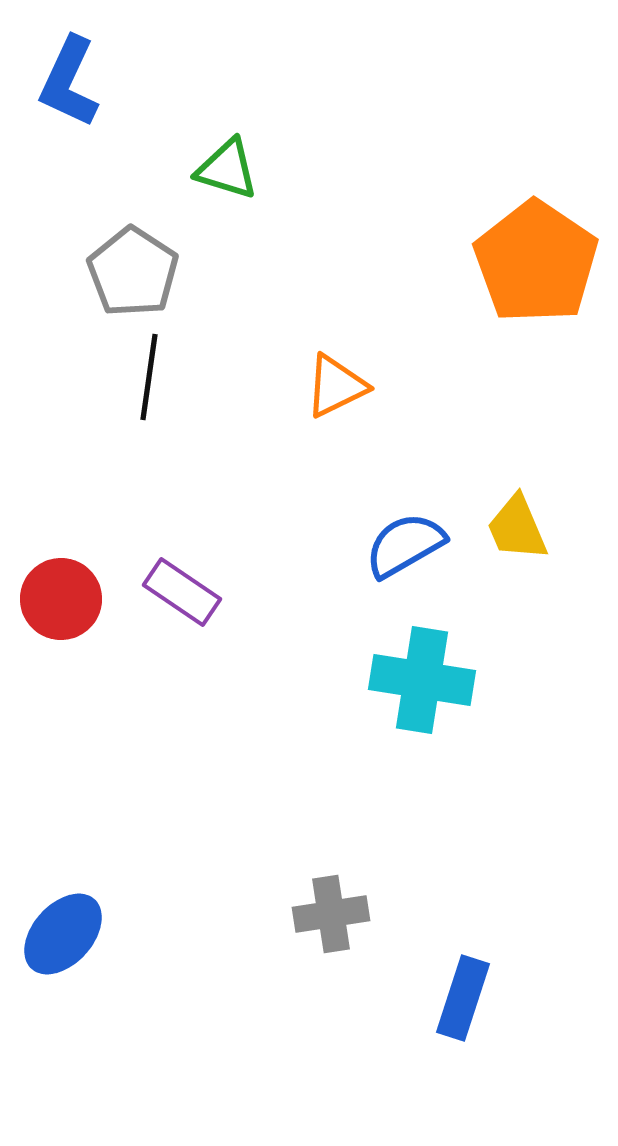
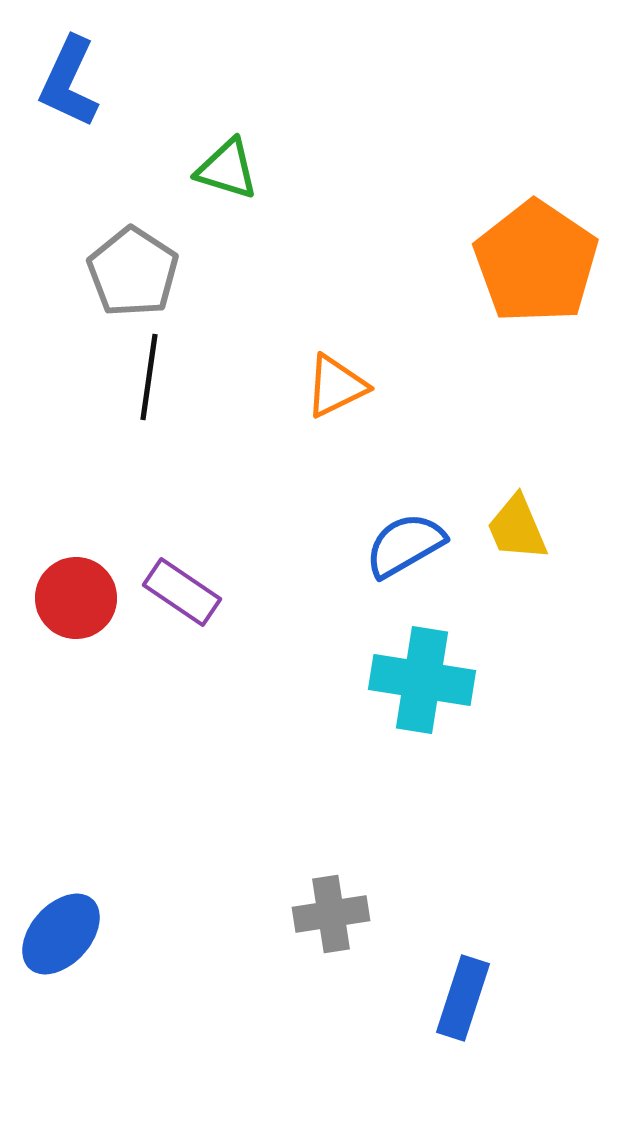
red circle: moved 15 px right, 1 px up
blue ellipse: moved 2 px left
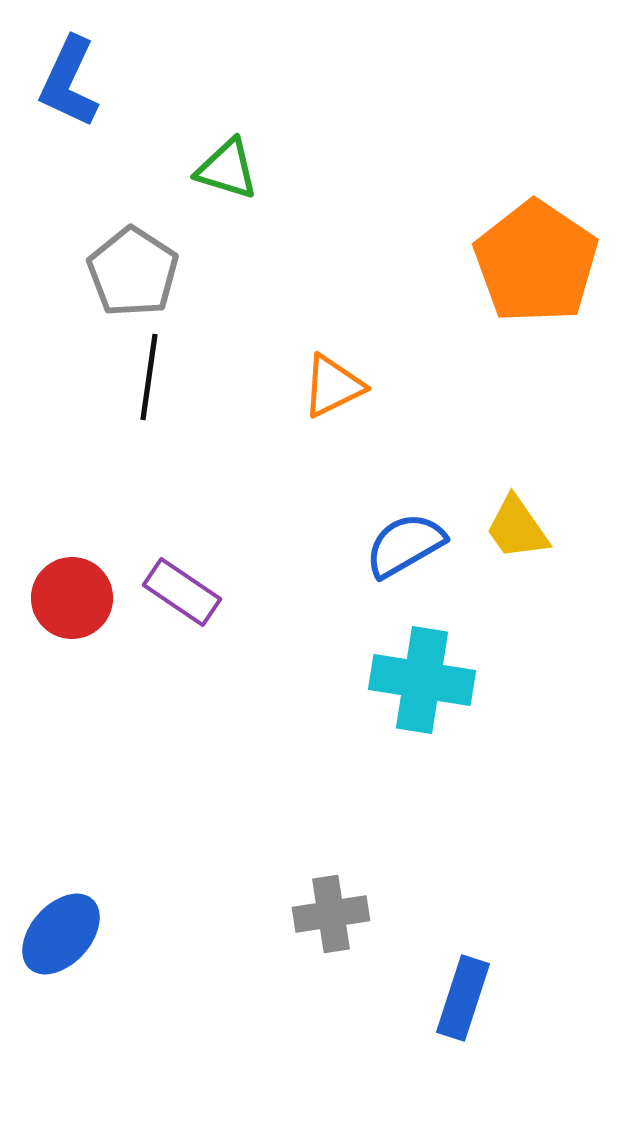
orange triangle: moved 3 px left
yellow trapezoid: rotated 12 degrees counterclockwise
red circle: moved 4 px left
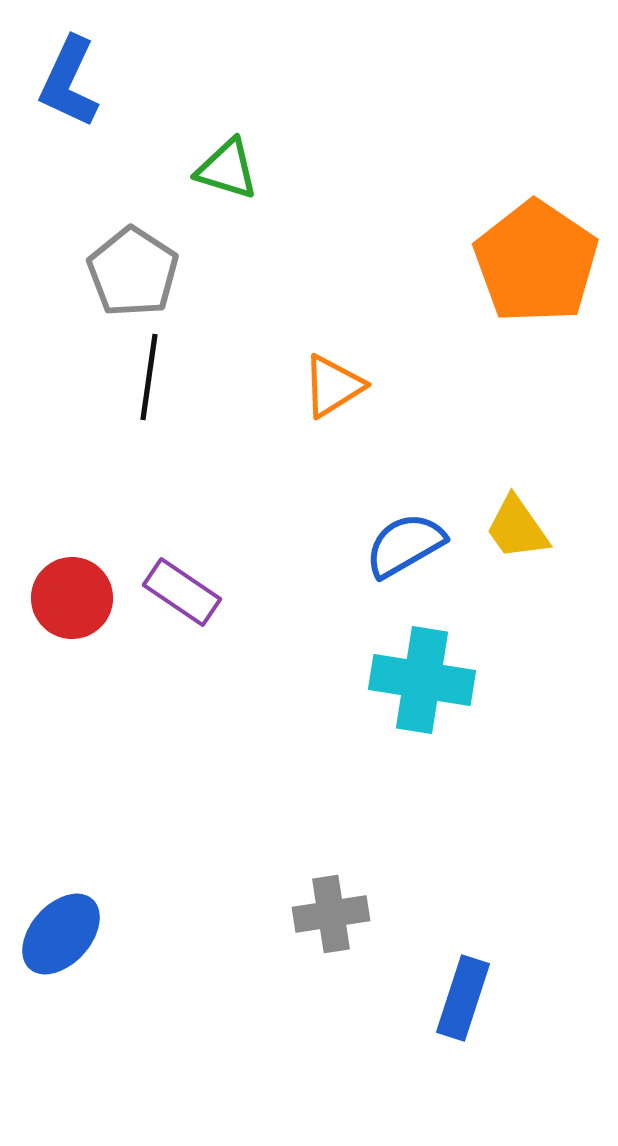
orange triangle: rotated 6 degrees counterclockwise
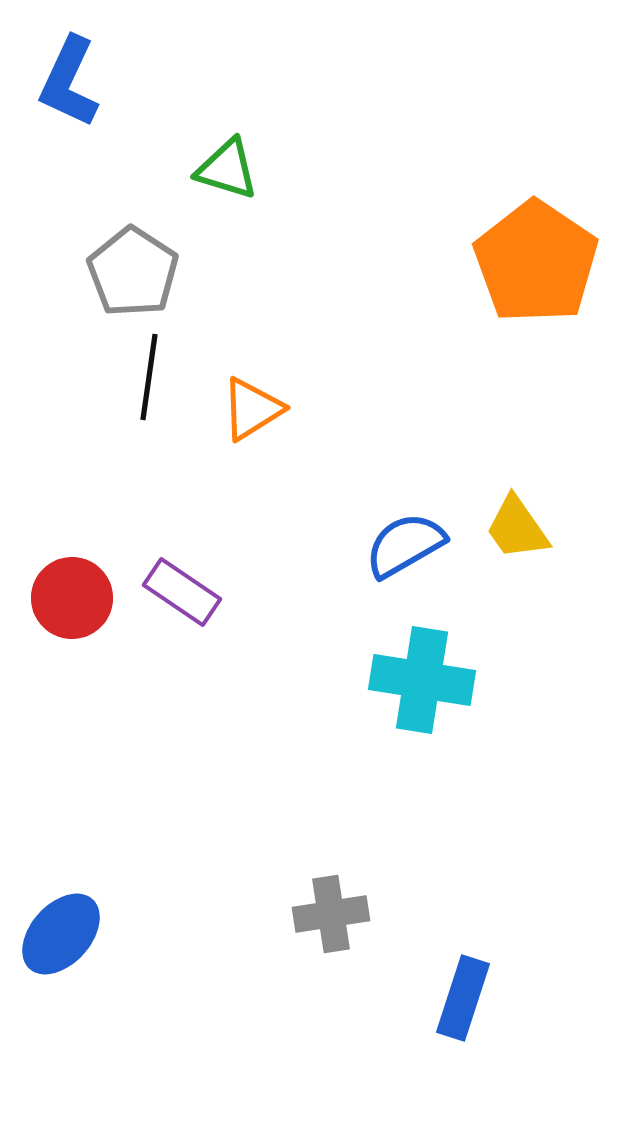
orange triangle: moved 81 px left, 23 px down
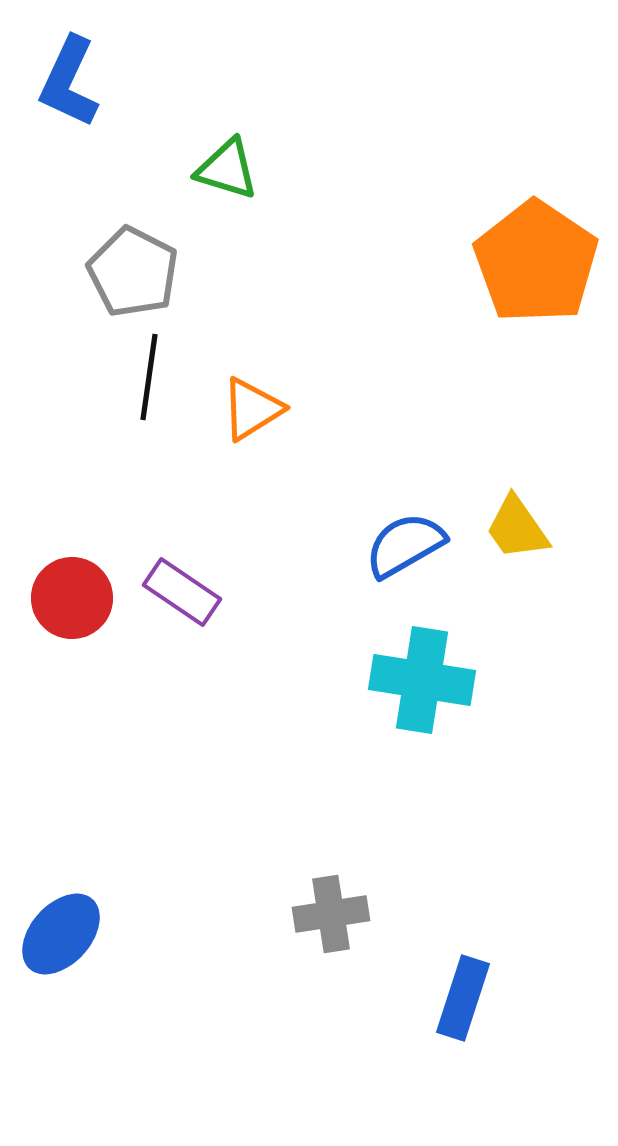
gray pentagon: rotated 6 degrees counterclockwise
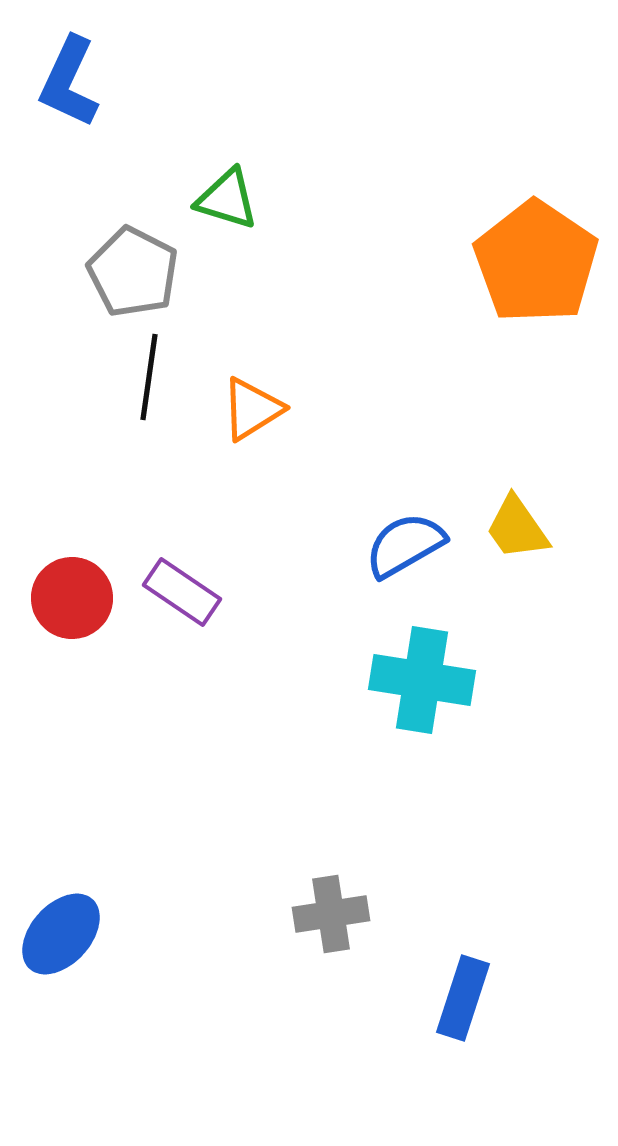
green triangle: moved 30 px down
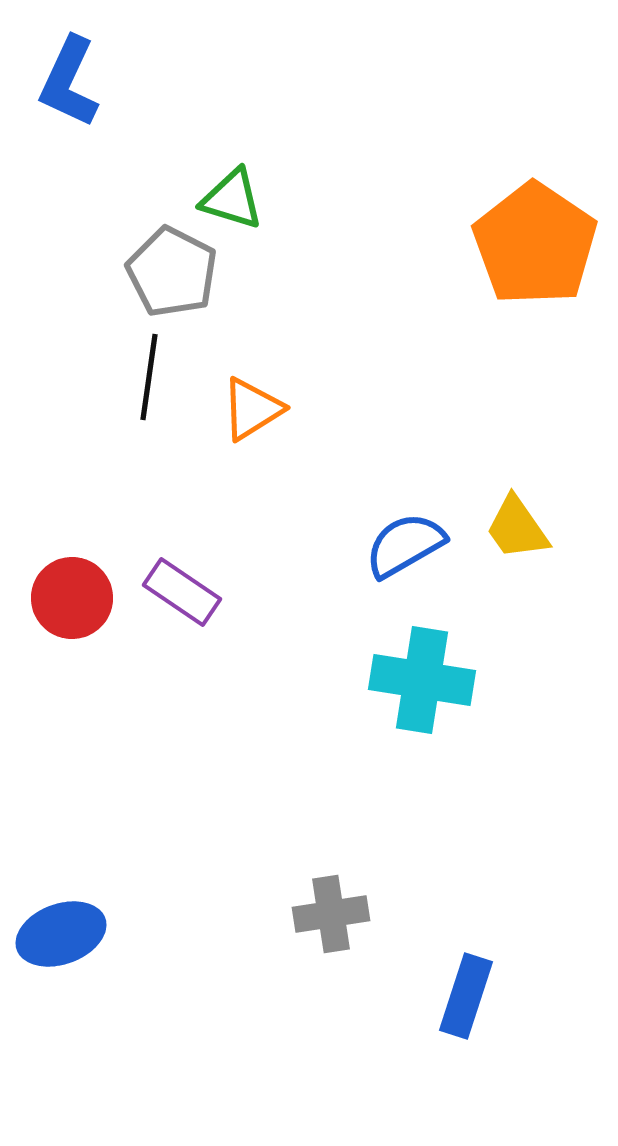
green triangle: moved 5 px right
orange pentagon: moved 1 px left, 18 px up
gray pentagon: moved 39 px right
blue ellipse: rotated 28 degrees clockwise
blue rectangle: moved 3 px right, 2 px up
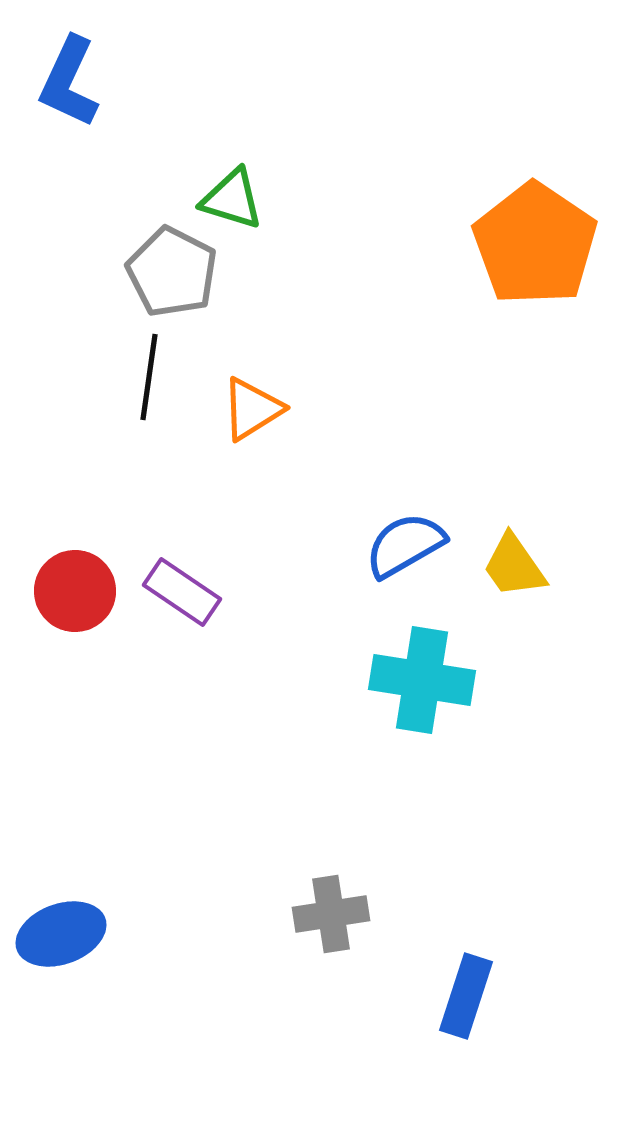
yellow trapezoid: moved 3 px left, 38 px down
red circle: moved 3 px right, 7 px up
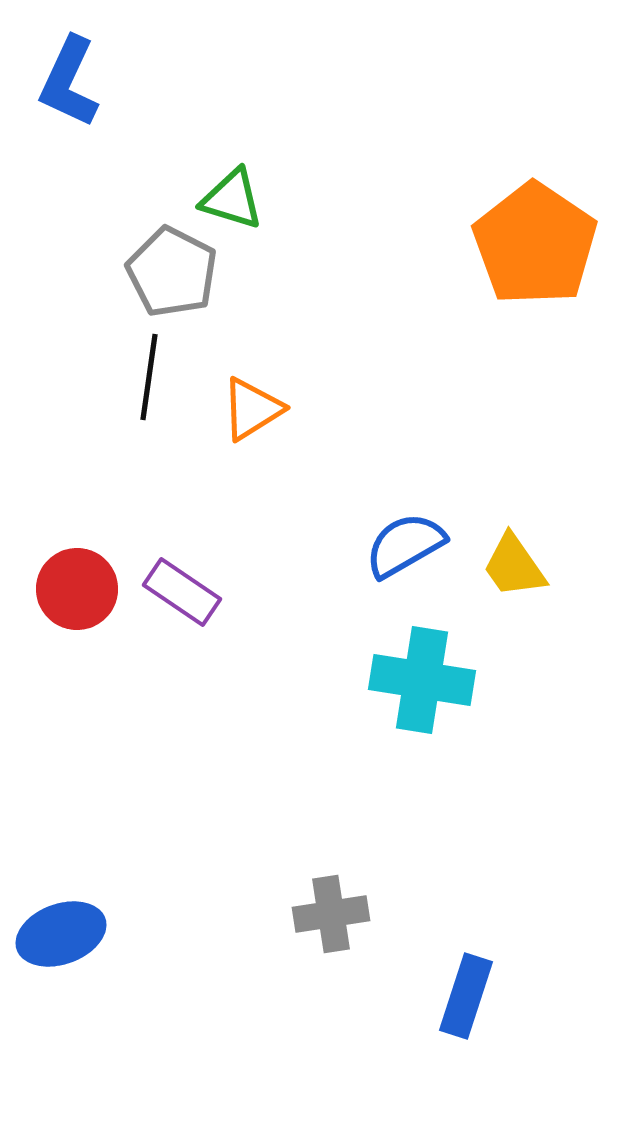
red circle: moved 2 px right, 2 px up
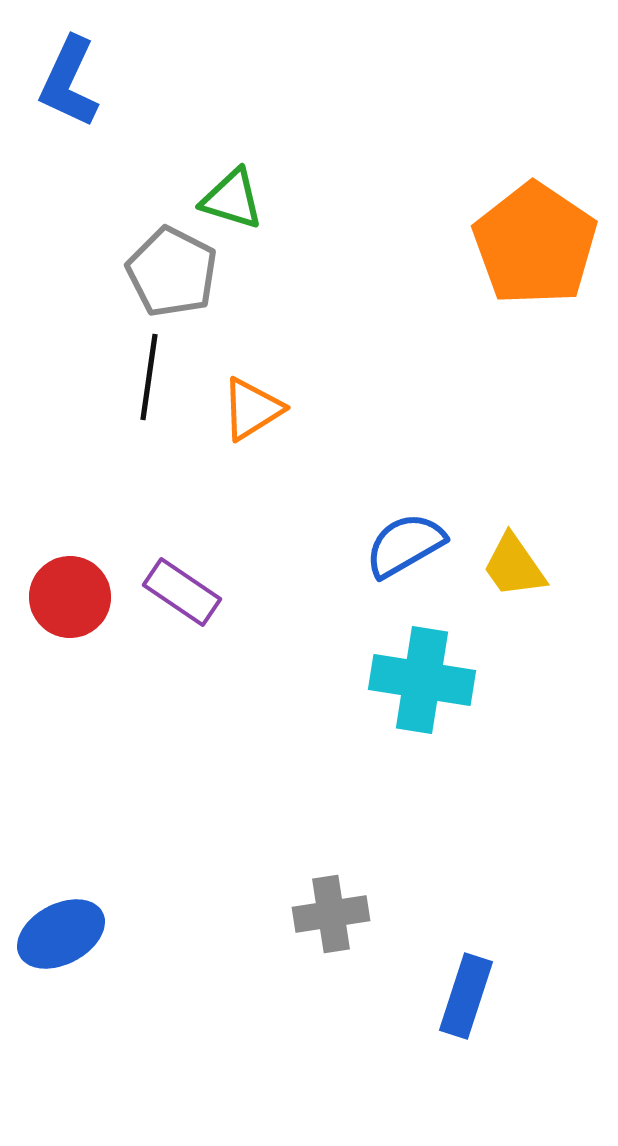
red circle: moved 7 px left, 8 px down
blue ellipse: rotated 8 degrees counterclockwise
